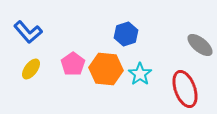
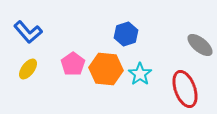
yellow ellipse: moved 3 px left
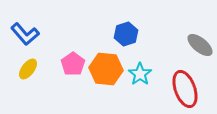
blue L-shape: moved 3 px left, 2 px down
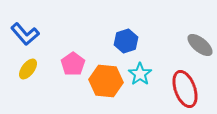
blue hexagon: moved 7 px down
orange hexagon: moved 12 px down
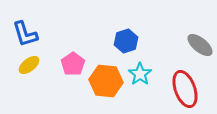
blue L-shape: rotated 24 degrees clockwise
yellow ellipse: moved 1 px right, 4 px up; rotated 15 degrees clockwise
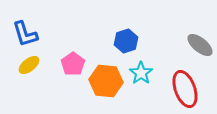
cyan star: moved 1 px right, 1 px up
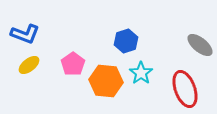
blue L-shape: rotated 52 degrees counterclockwise
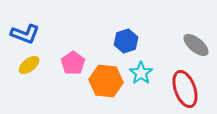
gray ellipse: moved 4 px left
pink pentagon: moved 1 px up
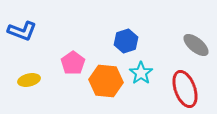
blue L-shape: moved 3 px left, 3 px up
yellow ellipse: moved 15 px down; rotated 25 degrees clockwise
